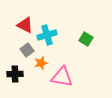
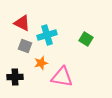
red triangle: moved 3 px left, 2 px up
gray square: moved 2 px left, 4 px up; rotated 32 degrees counterclockwise
black cross: moved 3 px down
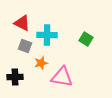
cyan cross: rotated 18 degrees clockwise
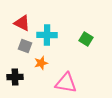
pink triangle: moved 4 px right, 6 px down
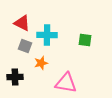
green square: moved 1 px left, 1 px down; rotated 24 degrees counterclockwise
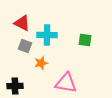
black cross: moved 9 px down
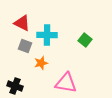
green square: rotated 32 degrees clockwise
black cross: rotated 21 degrees clockwise
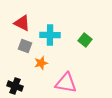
cyan cross: moved 3 px right
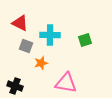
red triangle: moved 2 px left
green square: rotated 32 degrees clockwise
gray square: moved 1 px right
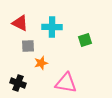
cyan cross: moved 2 px right, 8 px up
gray square: moved 2 px right; rotated 24 degrees counterclockwise
black cross: moved 3 px right, 3 px up
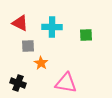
green square: moved 1 px right, 5 px up; rotated 16 degrees clockwise
orange star: rotated 24 degrees counterclockwise
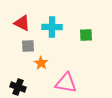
red triangle: moved 2 px right
black cross: moved 4 px down
